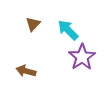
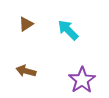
brown triangle: moved 7 px left; rotated 14 degrees clockwise
purple star: moved 23 px down
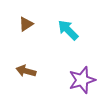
purple star: rotated 16 degrees clockwise
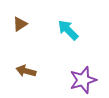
brown triangle: moved 6 px left
purple star: moved 1 px right
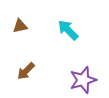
brown triangle: moved 2 px down; rotated 21 degrees clockwise
brown arrow: rotated 60 degrees counterclockwise
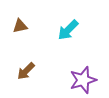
cyan arrow: rotated 90 degrees counterclockwise
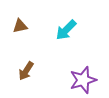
cyan arrow: moved 2 px left
brown arrow: rotated 12 degrees counterclockwise
